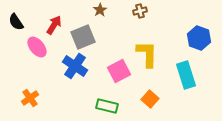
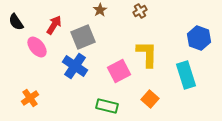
brown cross: rotated 16 degrees counterclockwise
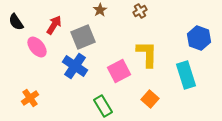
green rectangle: moved 4 px left; rotated 45 degrees clockwise
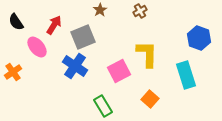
orange cross: moved 17 px left, 26 px up
